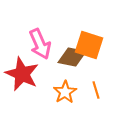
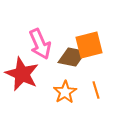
orange square: rotated 32 degrees counterclockwise
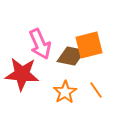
brown diamond: moved 1 px left, 1 px up
red star: rotated 20 degrees counterclockwise
orange line: rotated 18 degrees counterclockwise
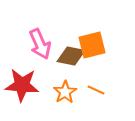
orange square: moved 3 px right
red star: moved 11 px down
orange line: rotated 30 degrees counterclockwise
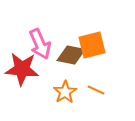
brown diamond: moved 1 px up
red star: moved 16 px up
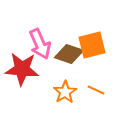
brown diamond: moved 2 px left, 1 px up; rotated 8 degrees clockwise
